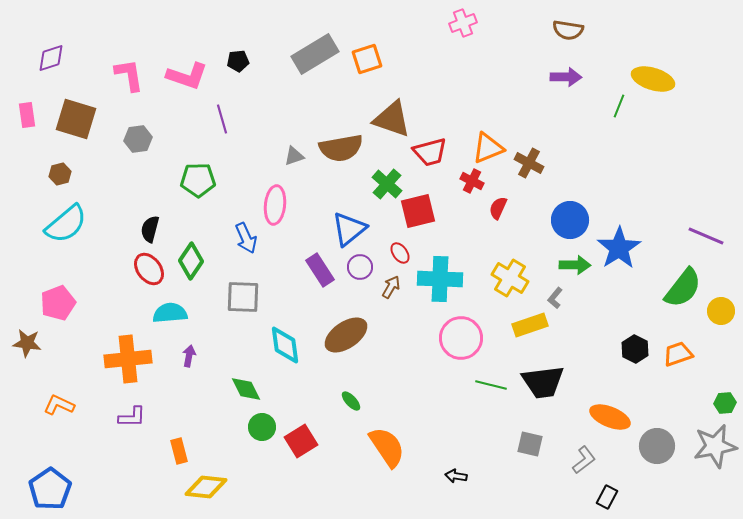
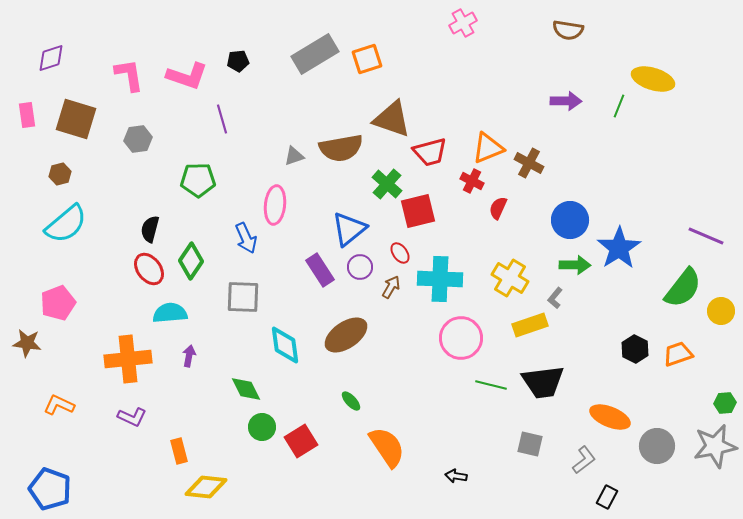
pink cross at (463, 23): rotated 8 degrees counterclockwise
purple arrow at (566, 77): moved 24 px down
purple L-shape at (132, 417): rotated 24 degrees clockwise
blue pentagon at (50, 489): rotated 18 degrees counterclockwise
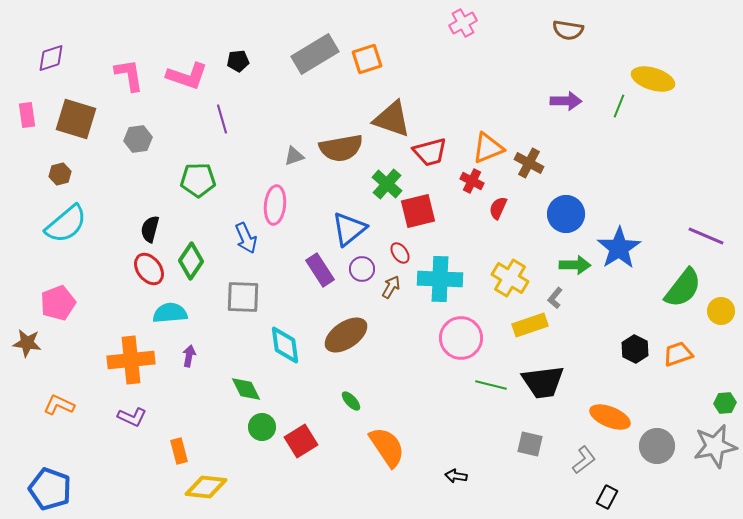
blue circle at (570, 220): moved 4 px left, 6 px up
purple circle at (360, 267): moved 2 px right, 2 px down
orange cross at (128, 359): moved 3 px right, 1 px down
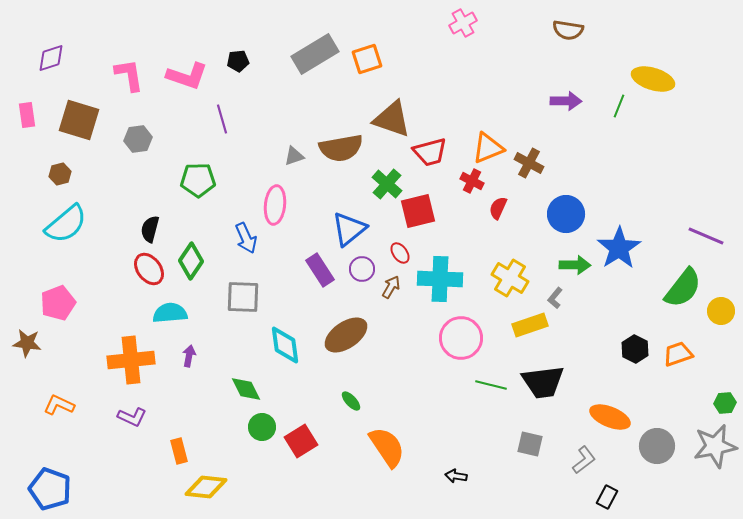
brown square at (76, 119): moved 3 px right, 1 px down
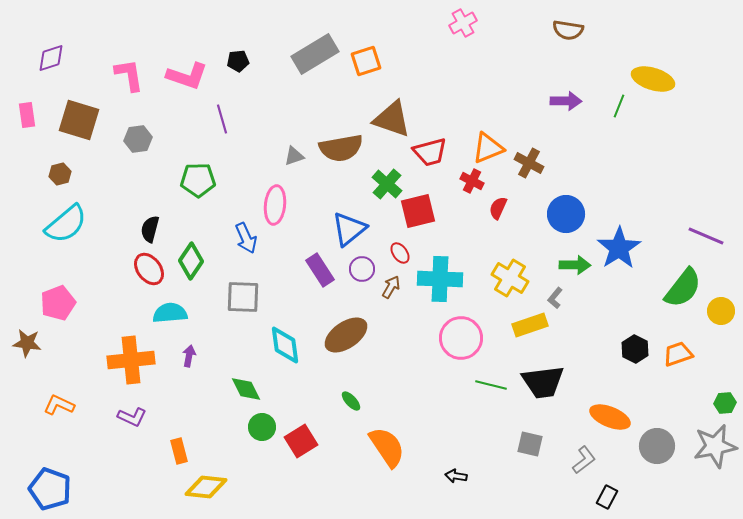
orange square at (367, 59): moved 1 px left, 2 px down
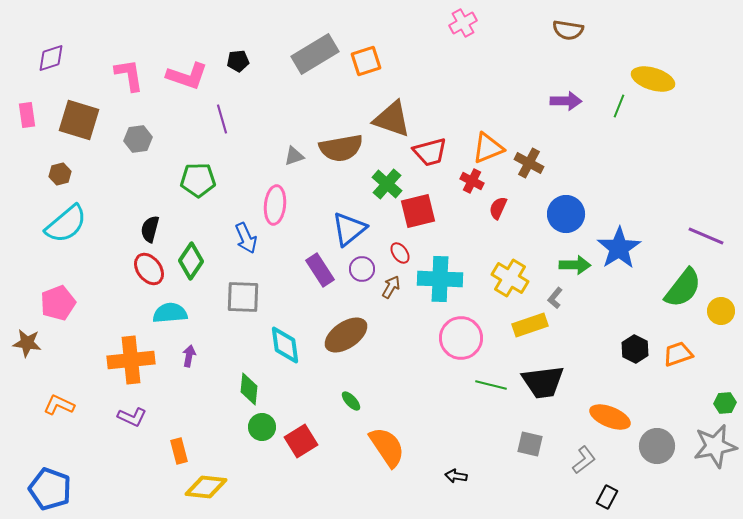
green diamond at (246, 389): moved 3 px right; rotated 32 degrees clockwise
